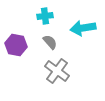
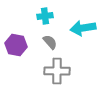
gray cross: rotated 35 degrees counterclockwise
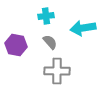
cyan cross: moved 1 px right
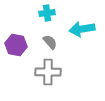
cyan cross: moved 1 px right, 3 px up
cyan arrow: moved 1 px left, 1 px down
gray cross: moved 9 px left, 1 px down
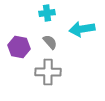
purple hexagon: moved 3 px right, 2 px down
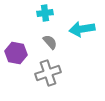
cyan cross: moved 2 px left
purple hexagon: moved 3 px left, 6 px down
gray cross: moved 1 px down; rotated 20 degrees counterclockwise
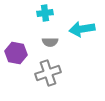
gray semicircle: rotated 133 degrees clockwise
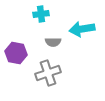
cyan cross: moved 4 px left, 1 px down
gray semicircle: moved 3 px right
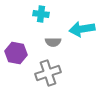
cyan cross: rotated 14 degrees clockwise
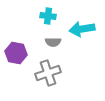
cyan cross: moved 7 px right, 2 px down
